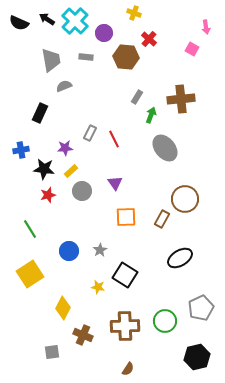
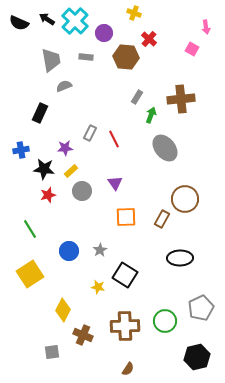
black ellipse at (180, 258): rotated 30 degrees clockwise
yellow diamond at (63, 308): moved 2 px down
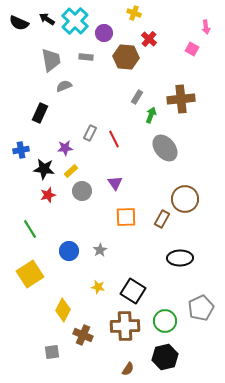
black square at (125, 275): moved 8 px right, 16 px down
black hexagon at (197, 357): moved 32 px left
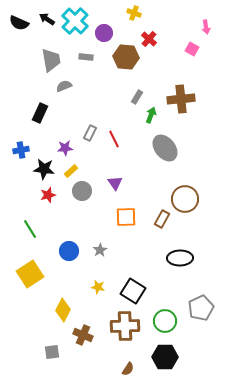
black hexagon at (165, 357): rotated 15 degrees clockwise
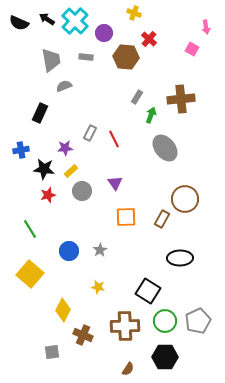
yellow square at (30, 274): rotated 16 degrees counterclockwise
black square at (133, 291): moved 15 px right
gray pentagon at (201, 308): moved 3 px left, 13 px down
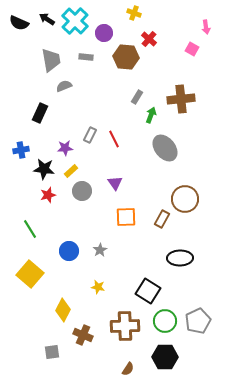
gray rectangle at (90, 133): moved 2 px down
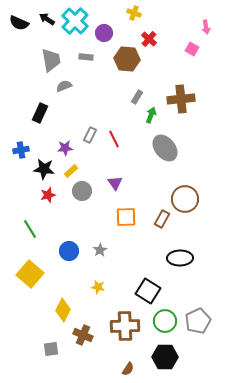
brown hexagon at (126, 57): moved 1 px right, 2 px down
gray square at (52, 352): moved 1 px left, 3 px up
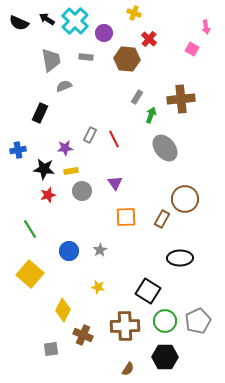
blue cross at (21, 150): moved 3 px left
yellow rectangle at (71, 171): rotated 32 degrees clockwise
